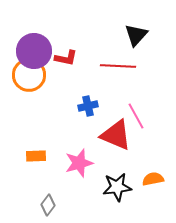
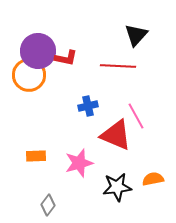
purple circle: moved 4 px right
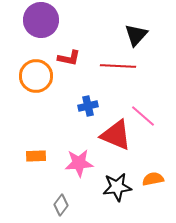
purple circle: moved 3 px right, 31 px up
red L-shape: moved 3 px right
orange circle: moved 7 px right, 1 px down
pink line: moved 7 px right; rotated 20 degrees counterclockwise
pink star: rotated 12 degrees clockwise
gray diamond: moved 13 px right
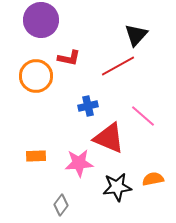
red line: rotated 32 degrees counterclockwise
red triangle: moved 7 px left, 3 px down
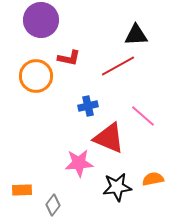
black triangle: rotated 45 degrees clockwise
orange rectangle: moved 14 px left, 34 px down
gray diamond: moved 8 px left
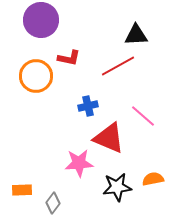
gray diamond: moved 2 px up
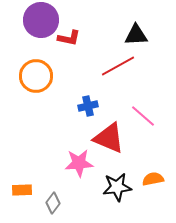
red L-shape: moved 20 px up
